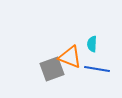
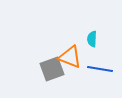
cyan semicircle: moved 5 px up
blue line: moved 3 px right
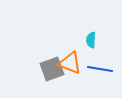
cyan semicircle: moved 1 px left, 1 px down
orange triangle: moved 6 px down
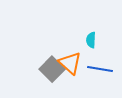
orange triangle: rotated 20 degrees clockwise
gray square: rotated 25 degrees counterclockwise
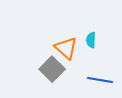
orange triangle: moved 4 px left, 15 px up
blue line: moved 11 px down
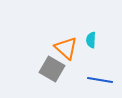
gray square: rotated 15 degrees counterclockwise
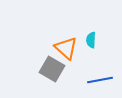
blue line: rotated 20 degrees counterclockwise
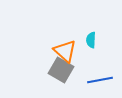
orange triangle: moved 1 px left, 3 px down
gray square: moved 9 px right, 1 px down
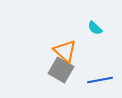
cyan semicircle: moved 4 px right, 12 px up; rotated 49 degrees counterclockwise
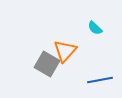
orange triangle: rotated 30 degrees clockwise
gray square: moved 14 px left, 6 px up
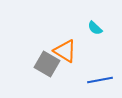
orange triangle: rotated 40 degrees counterclockwise
